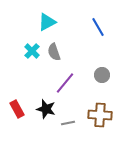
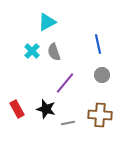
blue line: moved 17 px down; rotated 18 degrees clockwise
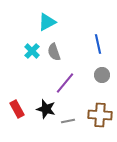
gray line: moved 2 px up
